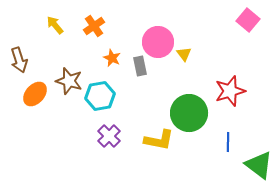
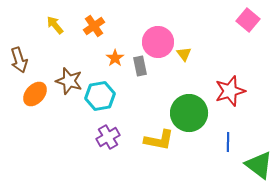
orange star: moved 3 px right; rotated 12 degrees clockwise
purple cross: moved 1 px left, 1 px down; rotated 15 degrees clockwise
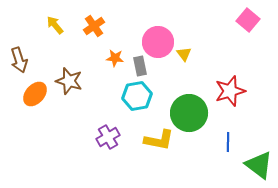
orange star: rotated 30 degrees counterclockwise
cyan hexagon: moved 37 px right
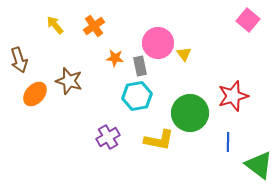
pink circle: moved 1 px down
red star: moved 3 px right, 5 px down
green circle: moved 1 px right
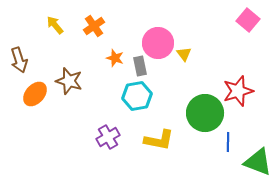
orange star: rotated 12 degrees clockwise
red star: moved 5 px right, 5 px up
green circle: moved 15 px right
green triangle: moved 1 px left, 3 px up; rotated 16 degrees counterclockwise
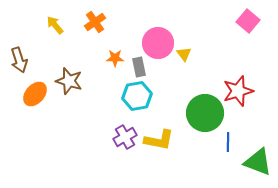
pink square: moved 1 px down
orange cross: moved 1 px right, 4 px up
orange star: rotated 18 degrees counterclockwise
gray rectangle: moved 1 px left, 1 px down
purple cross: moved 17 px right
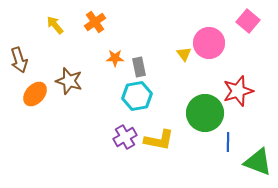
pink circle: moved 51 px right
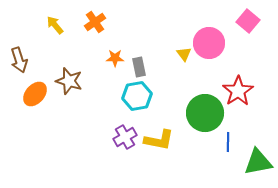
red star: rotated 16 degrees counterclockwise
green triangle: rotated 32 degrees counterclockwise
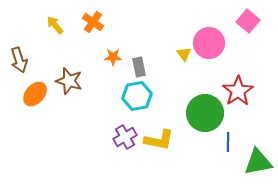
orange cross: moved 2 px left; rotated 20 degrees counterclockwise
orange star: moved 2 px left, 1 px up
